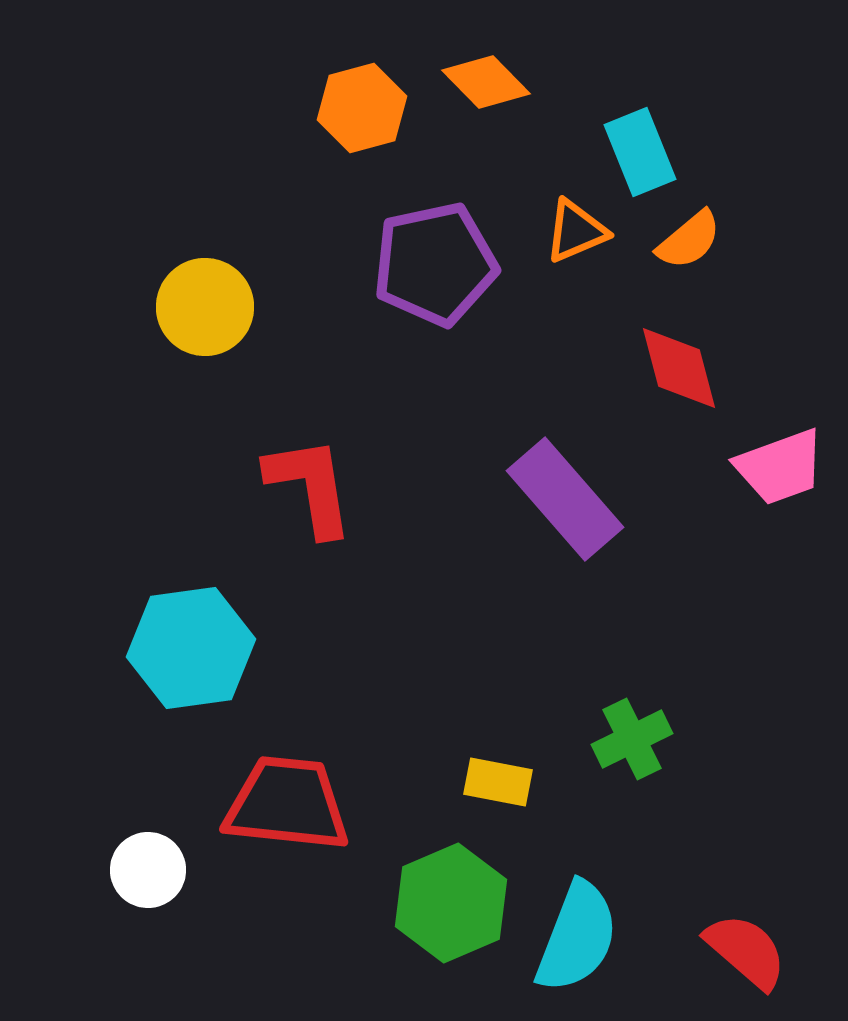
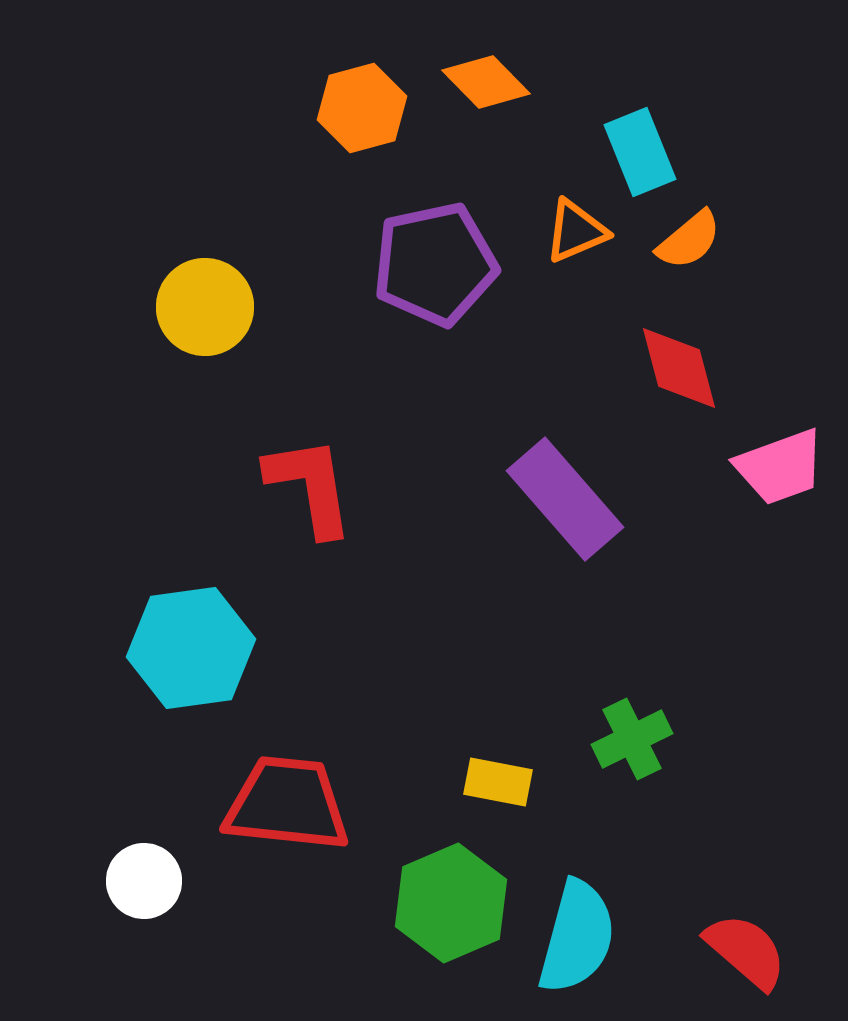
white circle: moved 4 px left, 11 px down
cyan semicircle: rotated 6 degrees counterclockwise
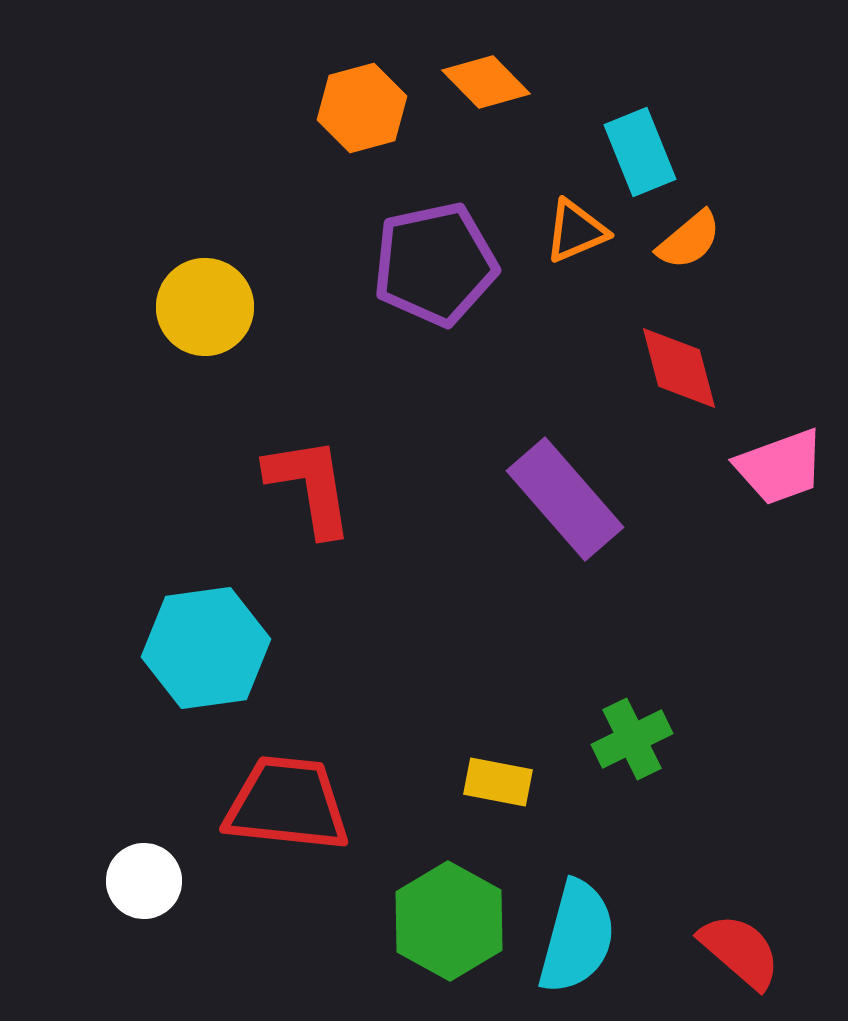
cyan hexagon: moved 15 px right
green hexagon: moved 2 px left, 18 px down; rotated 8 degrees counterclockwise
red semicircle: moved 6 px left
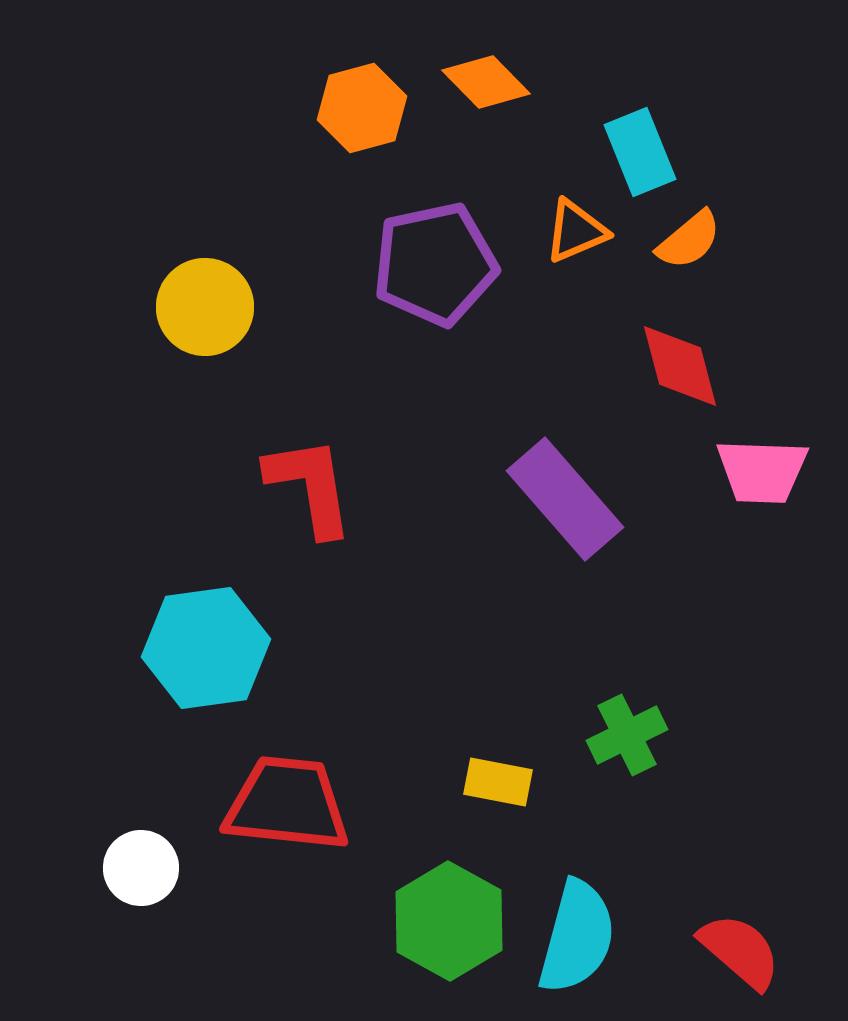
red diamond: moved 1 px right, 2 px up
pink trapezoid: moved 18 px left, 4 px down; rotated 22 degrees clockwise
green cross: moved 5 px left, 4 px up
white circle: moved 3 px left, 13 px up
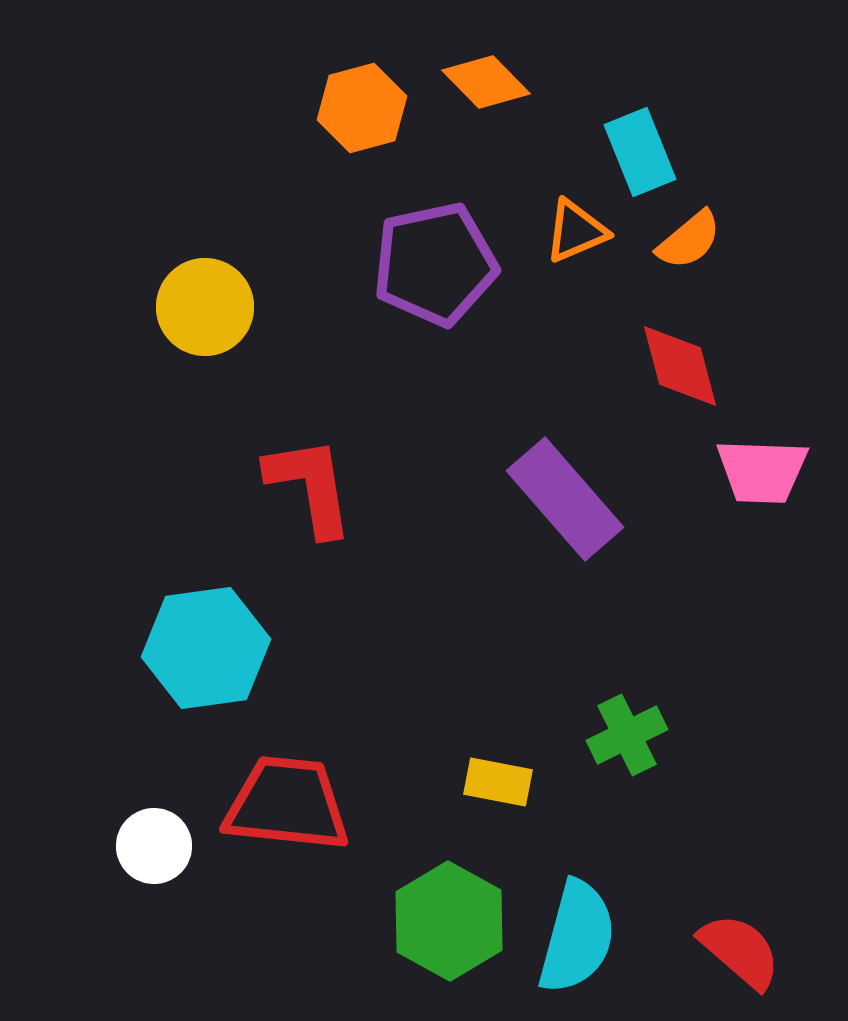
white circle: moved 13 px right, 22 px up
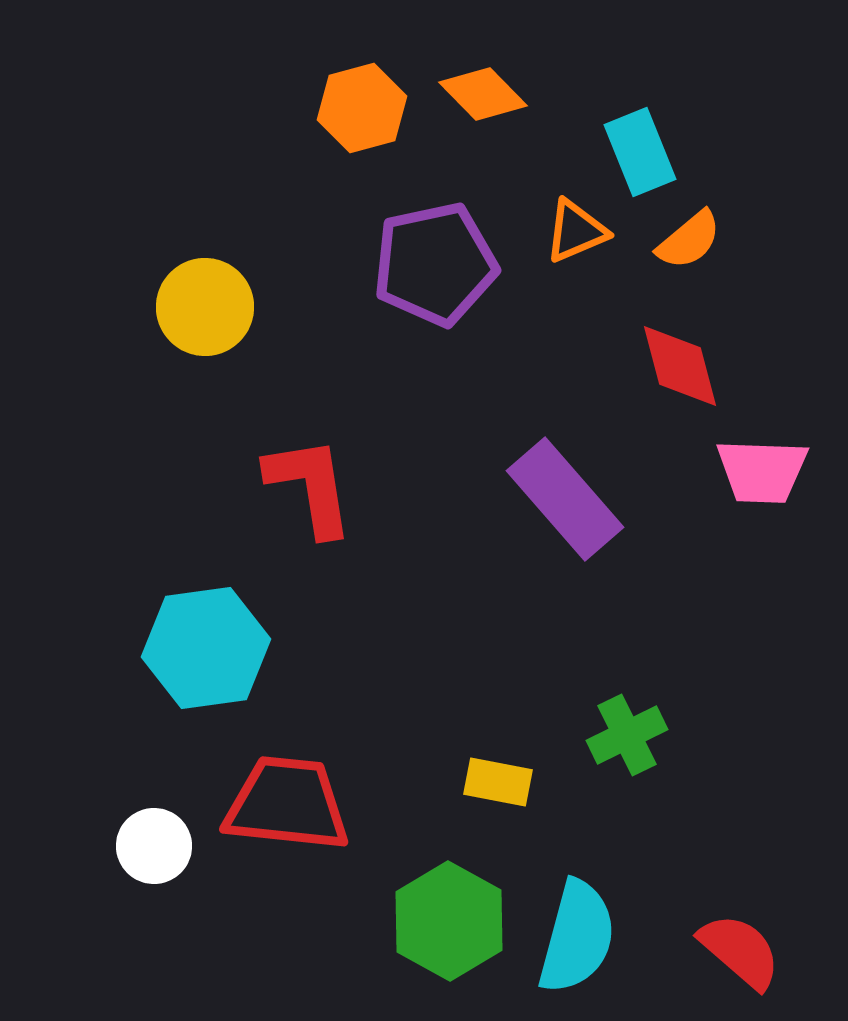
orange diamond: moved 3 px left, 12 px down
